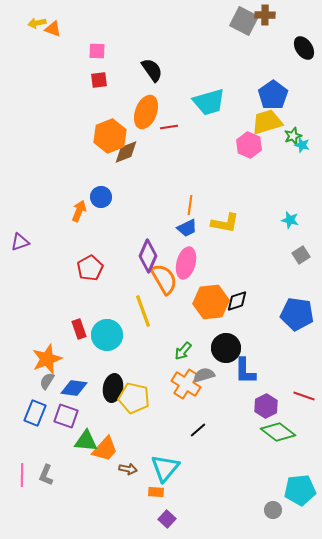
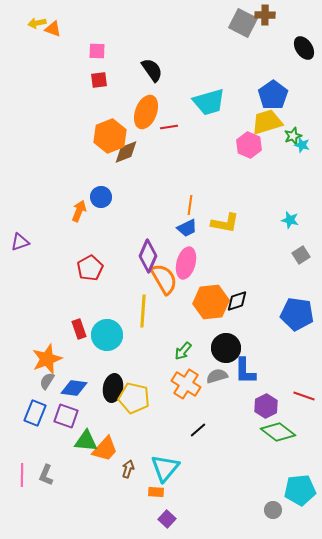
gray square at (244, 21): moved 1 px left, 2 px down
yellow line at (143, 311): rotated 24 degrees clockwise
gray semicircle at (204, 375): moved 13 px right, 1 px down
brown arrow at (128, 469): rotated 84 degrees counterclockwise
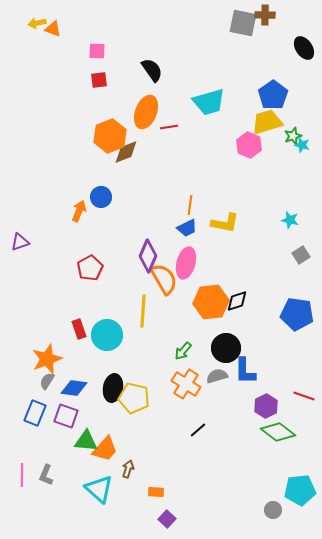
gray square at (243, 23): rotated 16 degrees counterclockwise
cyan triangle at (165, 468): moved 66 px left, 21 px down; rotated 28 degrees counterclockwise
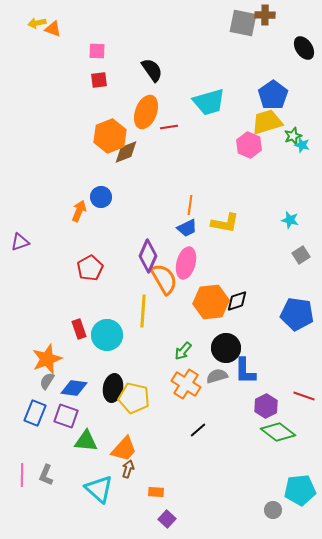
orange trapezoid at (105, 449): moved 19 px right
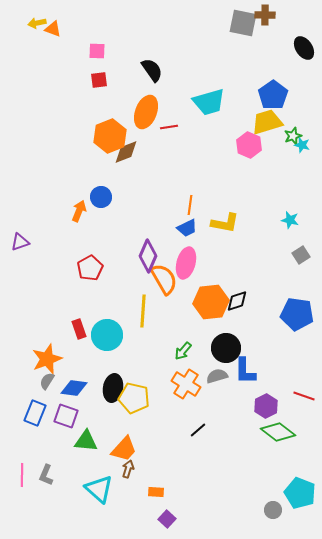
cyan pentagon at (300, 490): moved 3 px down; rotated 28 degrees clockwise
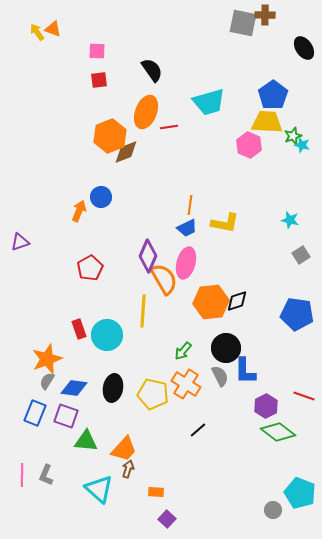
yellow arrow at (37, 23): moved 9 px down; rotated 66 degrees clockwise
yellow trapezoid at (267, 122): rotated 20 degrees clockwise
gray semicircle at (217, 376): moved 3 px right; rotated 80 degrees clockwise
yellow pentagon at (134, 398): moved 19 px right, 4 px up
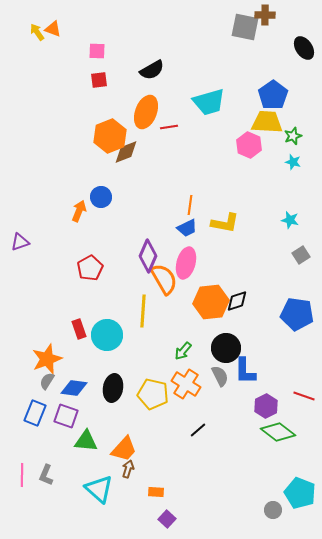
gray square at (243, 23): moved 2 px right, 4 px down
black semicircle at (152, 70): rotated 95 degrees clockwise
cyan star at (302, 145): moved 9 px left, 17 px down
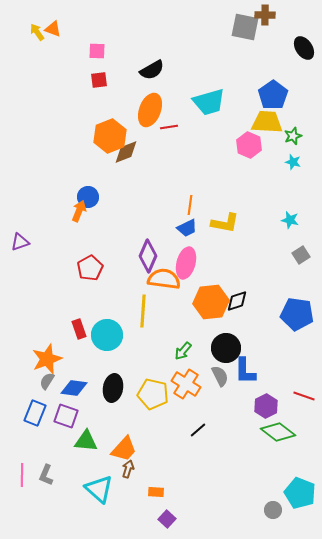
orange ellipse at (146, 112): moved 4 px right, 2 px up
blue circle at (101, 197): moved 13 px left
orange semicircle at (164, 279): rotated 52 degrees counterclockwise
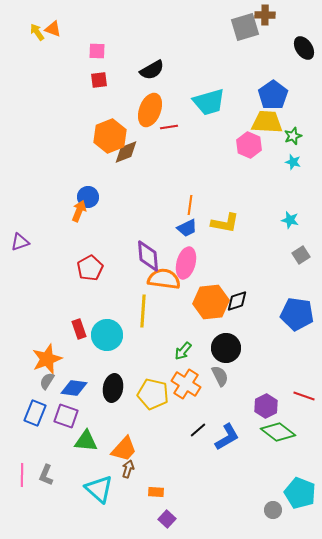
gray square at (245, 27): rotated 28 degrees counterclockwise
purple diamond at (148, 256): rotated 28 degrees counterclockwise
blue L-shape at (245, 371): moved 18 px left, 66 px down; rotated 120 degrees counterclockwise
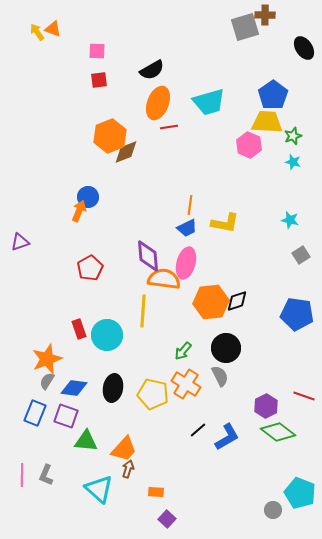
orange ellipse at (150, 110): moved 8 px right, 7 px up
